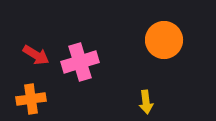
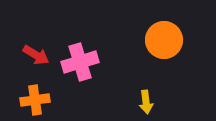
orange cross: moved 4 px right, 1 px down
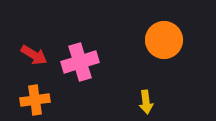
red arrow: moved 2 px left
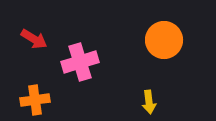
red arrow: moved 16 px up
yellow arrow: moved 3 px right
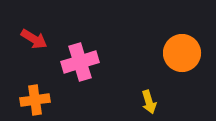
orange circle: moved 18 px right, 13 px down
yellow arrow: rotated 10 degrees counterclockwise
